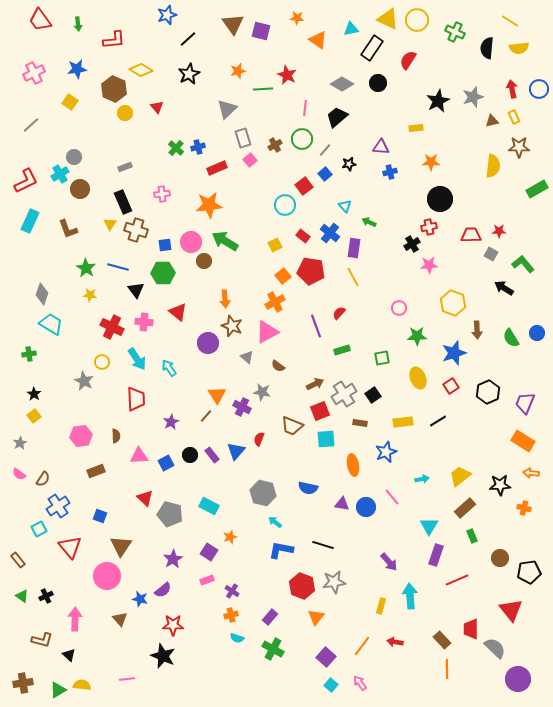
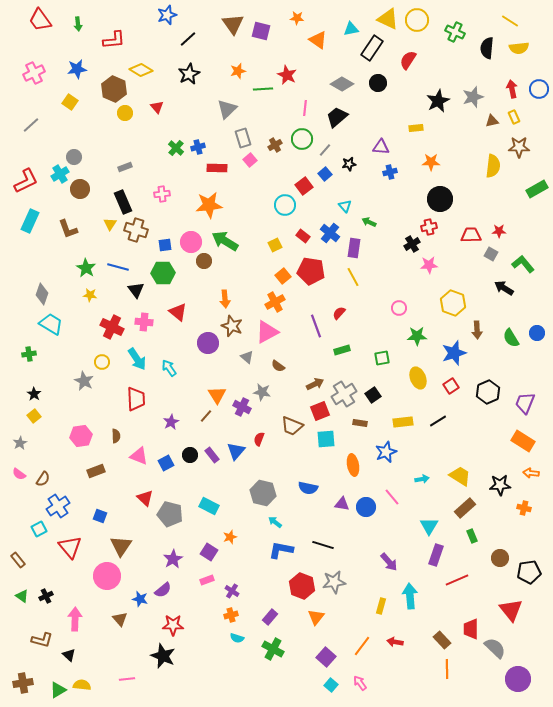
red rectangle at (217, 168): rotated 24 degrees clockwise
pink triangle at (139, 456): rotated 24 degrees clockwise
yellow trapezoid at (460, 476): rotated 70 degrees clockwise
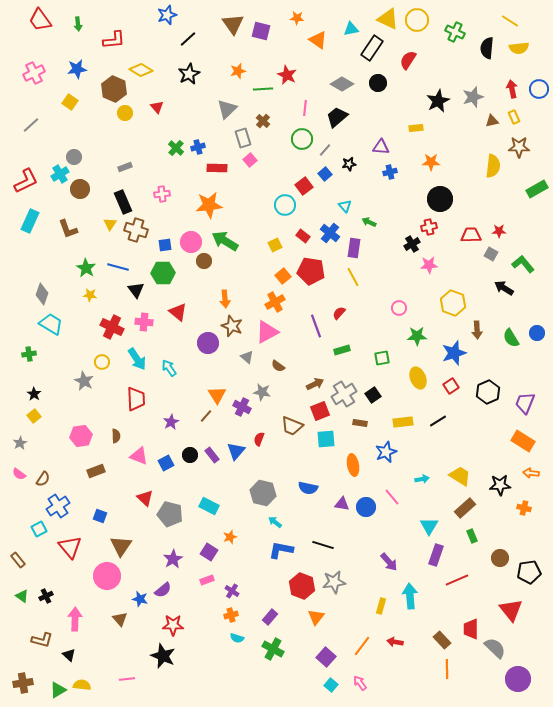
brown cross at (275, 145): moved 12 px left, 24 px up; rotated 16 degrees counterclockwise
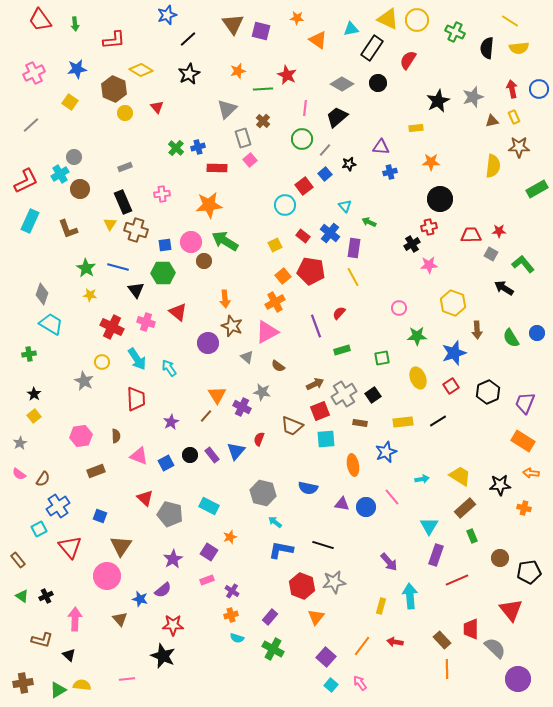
green arrow at (78, 24): moved 3 px left
pink cross at (144, 322): moved 2 px right; rotated 12 degrees clockwise
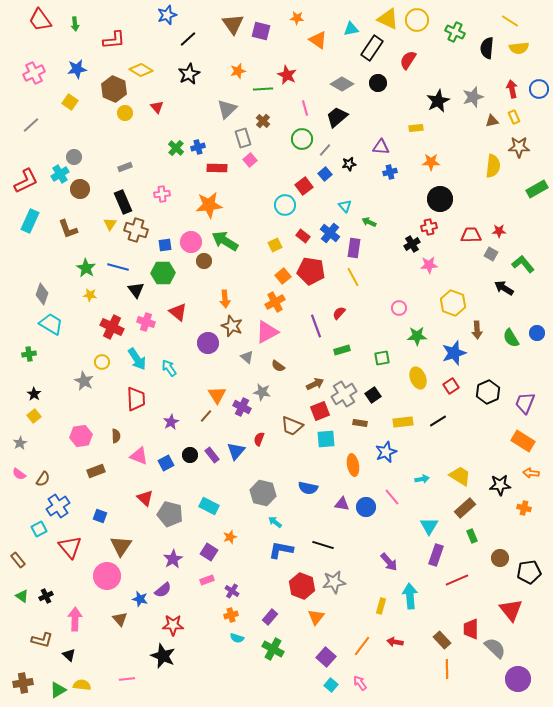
pink line at (305, 108): rotated 21 degrees counterclockwise
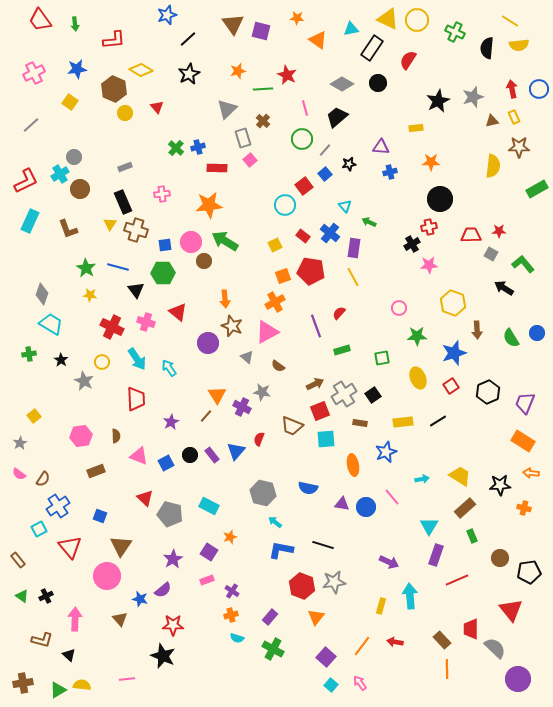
yellow semicircle at (519, 48): moved 3 px up
orange square at (283, 276): rotated 21 degrees clockwise
black star at (34, 394): moved 27 px right, 34 px up
purple arrow at (389, 562): rotated 24 degrees counterclockwise
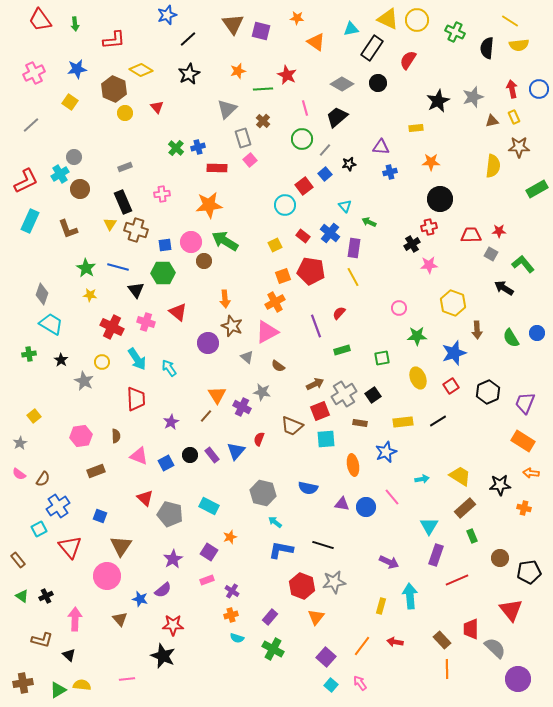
orange triangle at (318, 40): moved 2 px left, 2 px down
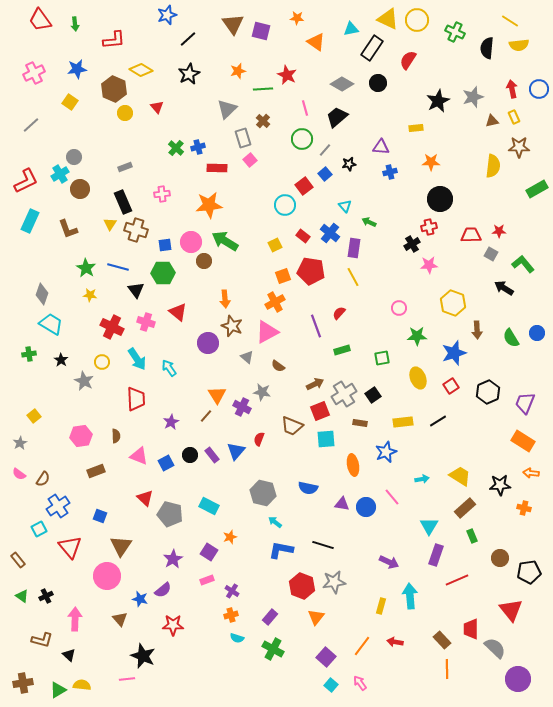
black star at (163, 656): moved 20 px left
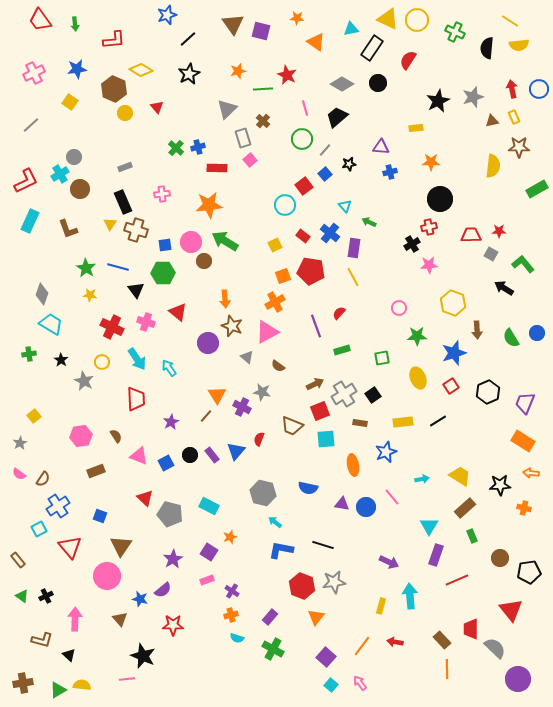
brown semicircle at (116, 436): rotated 32 degrees counterclockwise
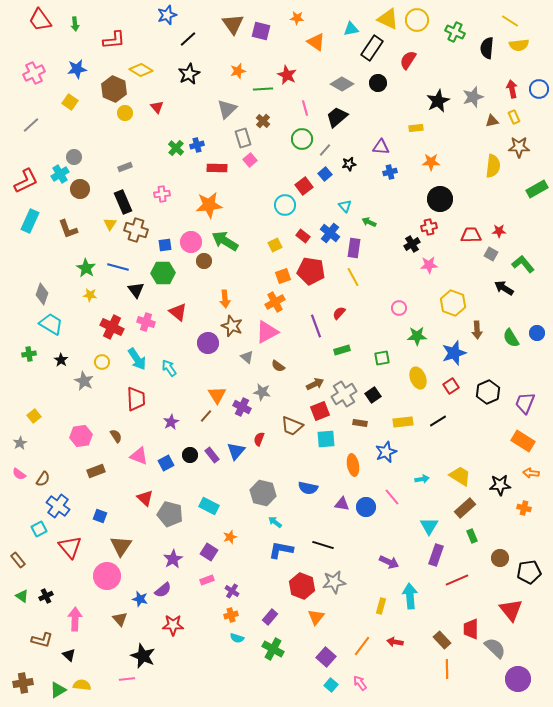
blue cross at (198, 147): moved 1 px left, 2 px up
blue cross at (58, 506): rotated 20 degrees counterclockwise
